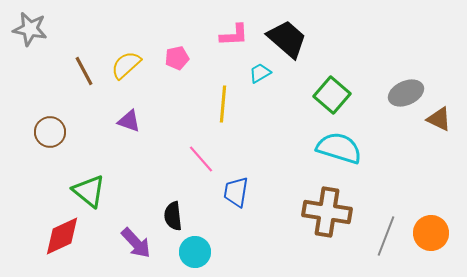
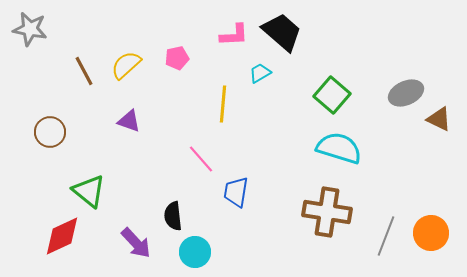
black trapezoid: moved 5 px left, 7 px up
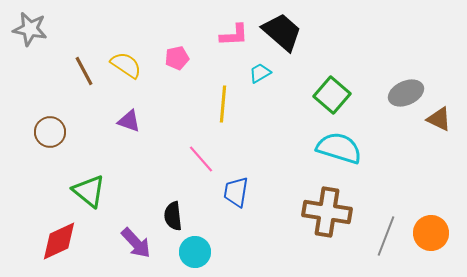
yellow semicircle: rotated 76 degrees clockwise
red diamond: moved 3 px left, 5 px down
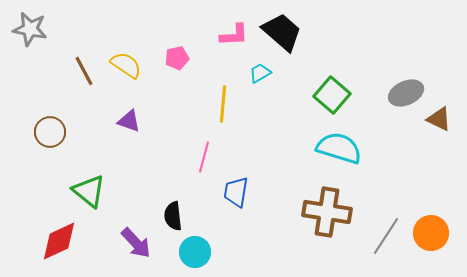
pink line: moved 3 px right, 2 px up; rotated 56 degrees clockwise
gray line: rotated 12 degrees clockwise
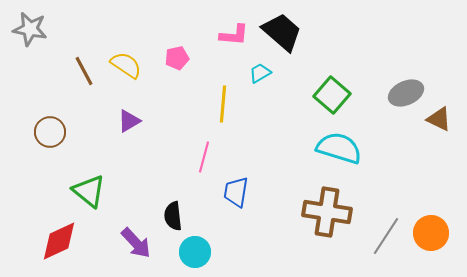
pink L-shape: rotated 8 degrees clockwise
purple triangle: rotated 50 degrees counterclockwise
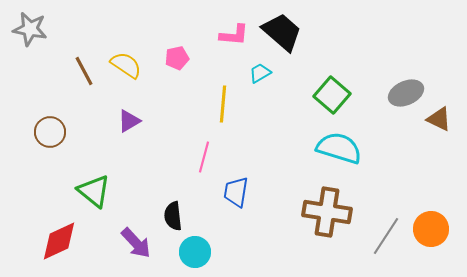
green triangle: moved 5 px right
orange circle: moved 4 px up
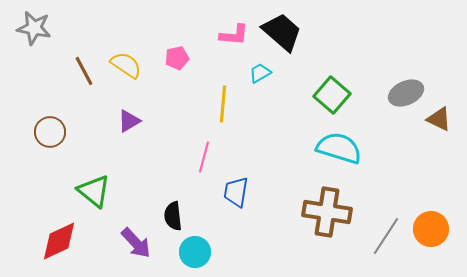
gray star: moved 4 px right, 1 px up
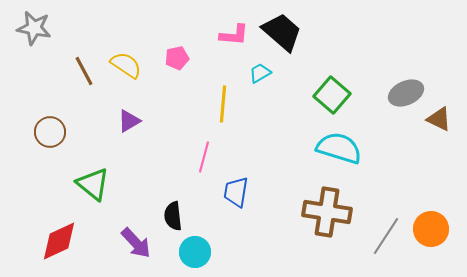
green triangle: moved 1 px left, 7 px up
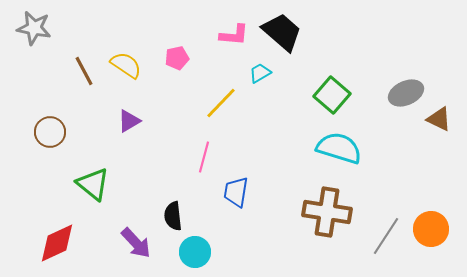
yellow line: moved 2 px left, 1 px up; rotated 39 degrees clockwise
red diamond: moved 2 px left, 2 px down
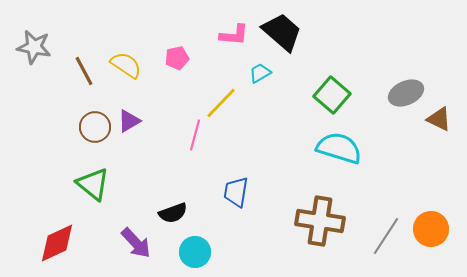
gray star: moved 19 px down
brown circle: moved 45 px right, 5 px up
pink line: moved 9 px left, 22 px up
brown cross: moved 7 px left, 9 px down
black semicircle: moved 3 px up; rotated 104 degrees counterclockwise
